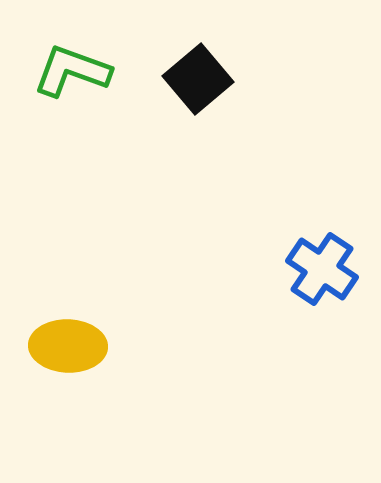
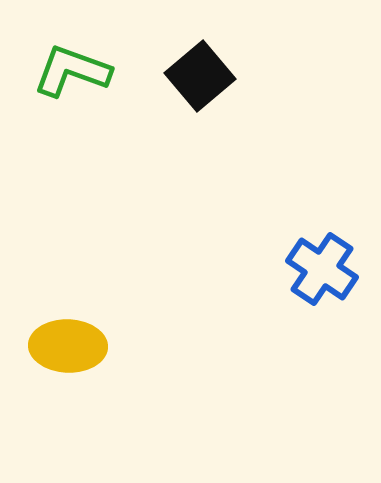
black square: moved 2 px right, 3 px up
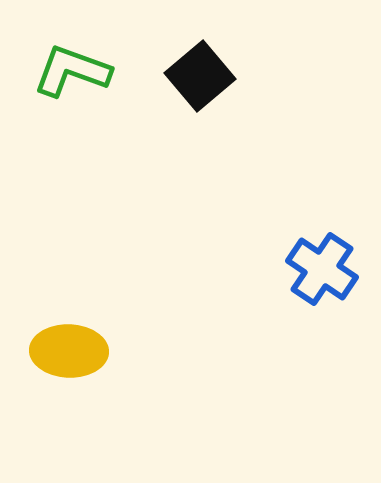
yellow ellipse: moved 1 px right, 5 px down
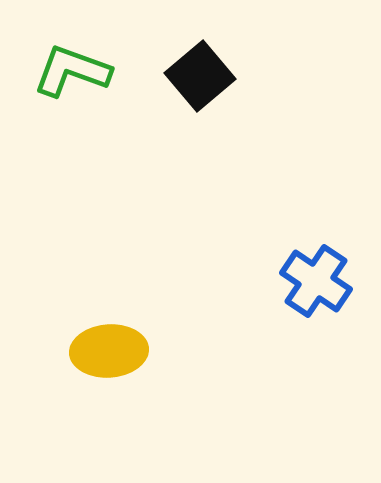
blue cross: moved 6 px left, 12 px down
yellow ellipse: moved 40 px right; rotated 6 degrees counterclockwise
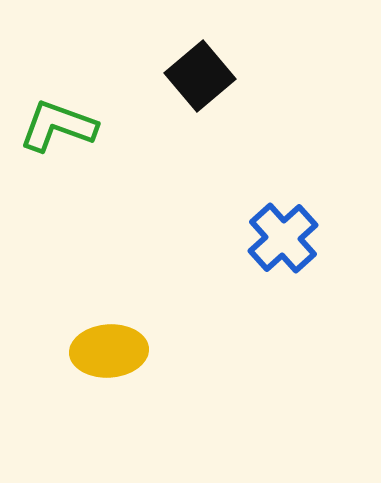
green L-shape: moved 14 px left, 55 px down
blue cross: moved 33 px left, 43 px up; rotated 14 degrees clockwise
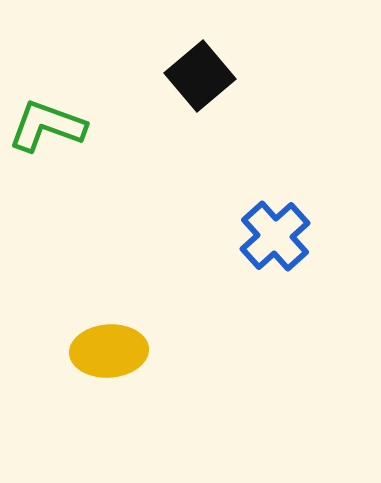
green L-shape: moved 11 px left
blue cross: moved 8 px left, 2 px up
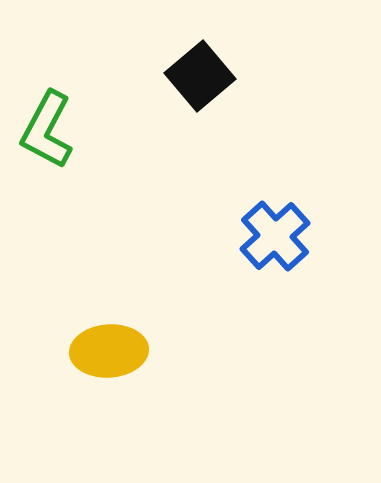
green L-shape: moved 4 px down; rotated 82 degrees counterclockwise
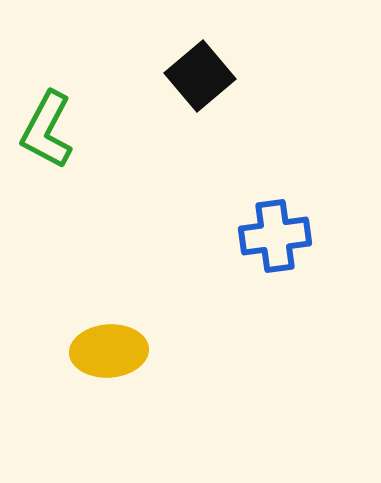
blue cross: rotated 34 degrees clockwise
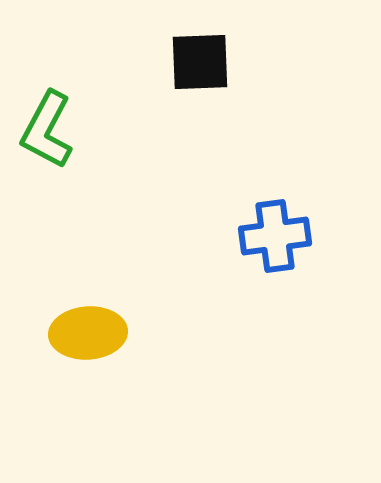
black square: moved 14 px up; rotated 38 degrees clockwise
yellow ellipse: moved 21 px left, 18 px up
